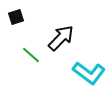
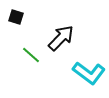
black square: rotated 35 degrees clockwise
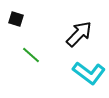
black square: moved 2 px down
black arrow: moved 18 px right, 4 px up
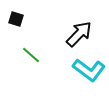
cyan L-shape: moved 3 px up
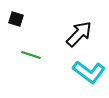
green line: rotated 24 degrees counterclockwise
cyan L-shape: moved 2 px down
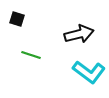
black square: moved 1 px right
black arrow: rotated 32 degrees clockwise
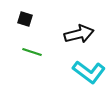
black square: moved 8 px right
green line: moved 1 px right, 3 px up
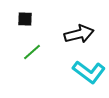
black square: rotated 14 degrees counterclockwise
green line: rotated 60 degrees counterclockwise
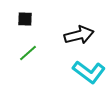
black arrow: moved 1 px down
green line: moved 4 px left, 1 px down
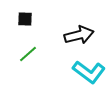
green line: moved 1 px down
